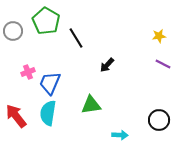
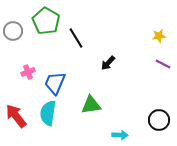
black arrow: moved 1 px right, 2 px up
blue trapezoid: moved 5 px right
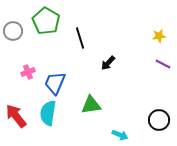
black line: moved 4 px right; rotated 15 degrees clockwise
cyan arrow: rotated 21 degrees clockwise
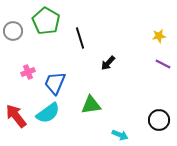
cyan semicircle: rotated 135 degrees counterclockwise
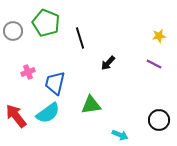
green pentagon: moved 2 px down; rotated 8 degrees counterclockwise
purple line: moved 9 px left
blue trapezoid: rotated 10 degrees counterclockwise
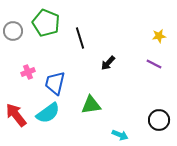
red arrow: moved 1 px up
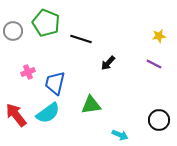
black line: moved 1 px right, 1 px down; rotated 55 degrees counterclockwise
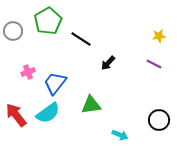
green pentagon: moved 2 px right, 2 px up; rotated 20 degrees clockwise
black line: rotated 15 degrees clockwise
blue trapezoid: rotated 25 degrees clockwise
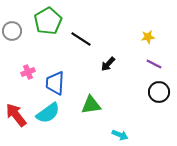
gray circle: moved 1 px left
yellow star: moved 11 px left, 1 px down
black arrow: moved 1 px down
blue trapezoid: rotated 35 degrees counterclockwise
black circle: moved 28 px up
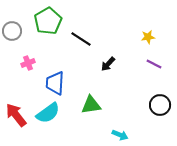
pink cross: moved 9 px up
black circle: moved 1 px right, 13 px down
